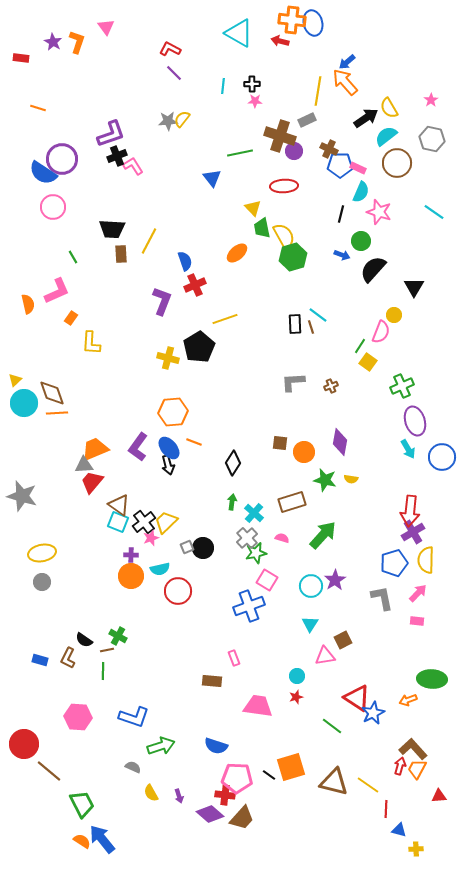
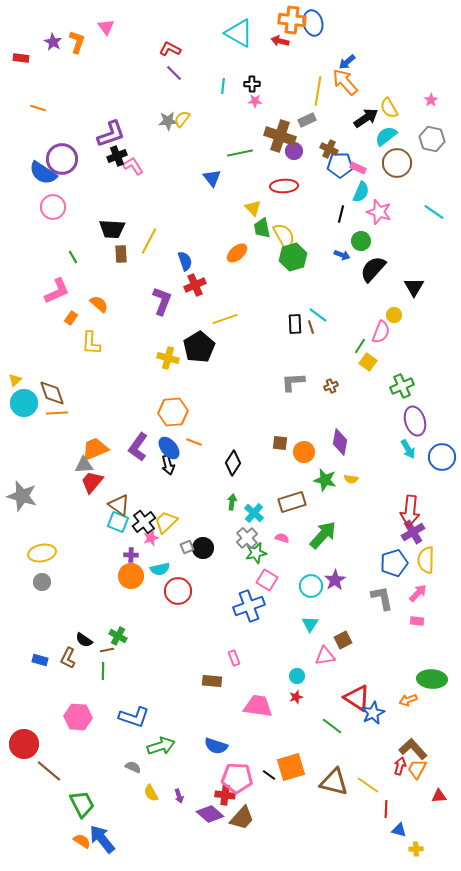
orange semicircle at (28, 304): moved 71 px right; rotated 36 degrees counterclockwise
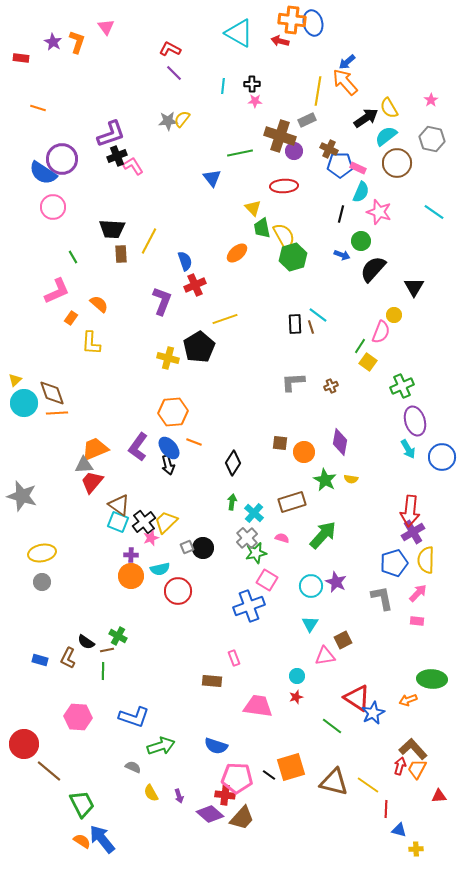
green star at (325, 480): rotated 15 degrees clockwise
purple star at (335, 580): moved 1 px right, 2 px down; rotated 15 degrees counterclockwise
black semicircle at (84, 640): moved 2 px right, 2 px down
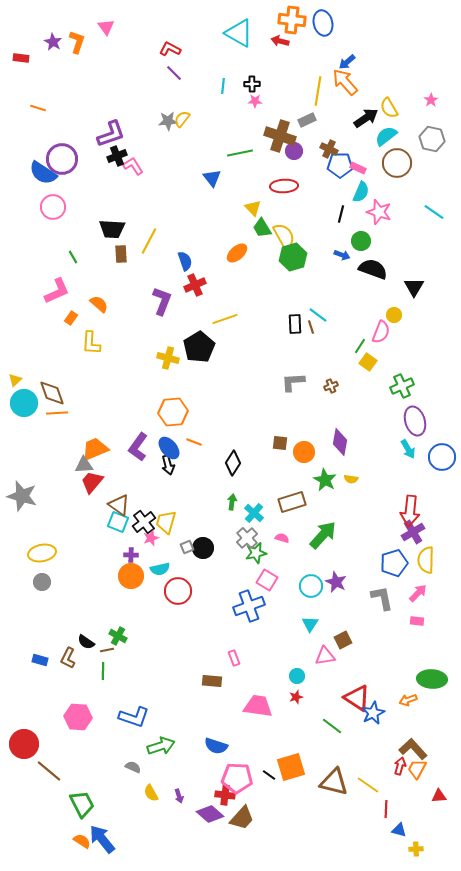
blue ellipse at (313, 23): moved 10 px right
green trapezoid at (262, 228): rotated 20 degrees counterclockwise
black semicircle at (373, 269): rotated 68 degrees clockwise
yellow trapezoid at (166, 522): rotated 30 degrees counterclockwise
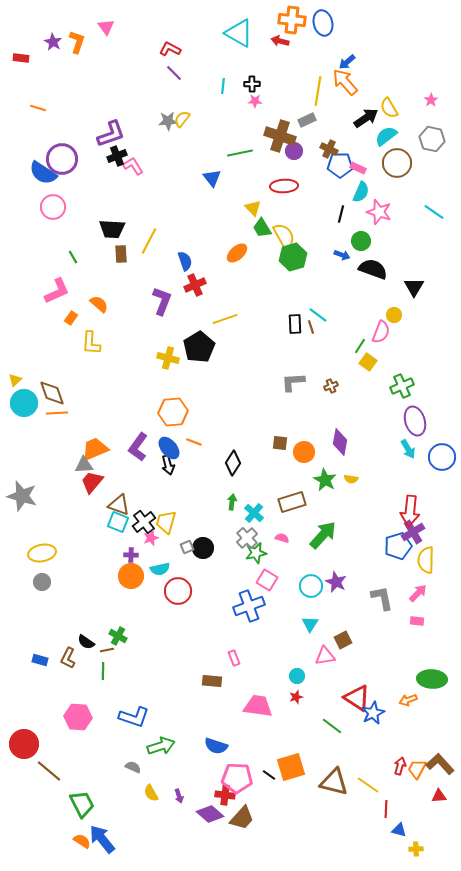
brown triangle at (119, 505): rotated 15 degrees counterclockwise
blue pentagon at (394, 563): moved 4 px right, 17 px up
brown L-shape at (413, 749): moved 27 px right, 15 px down
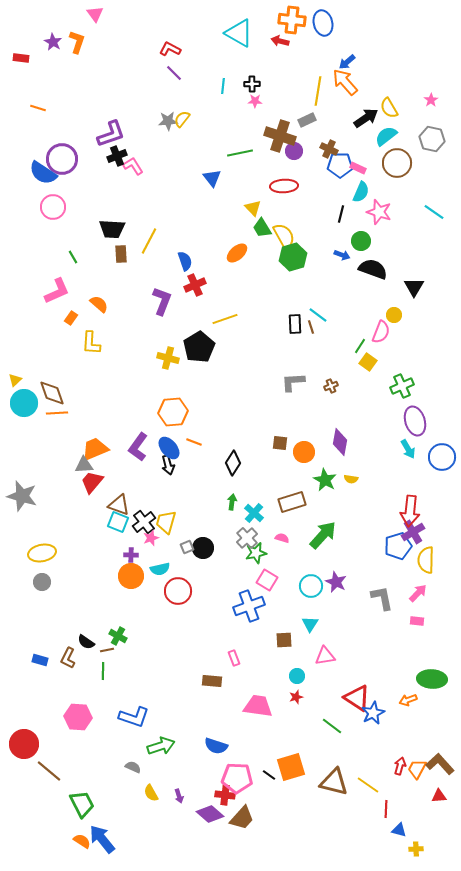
pink triangle at (106, 27): moved 11 px left, 13 px up
brown square at (343, 640): moved 59 px left; rotated 24 degrees clockwise
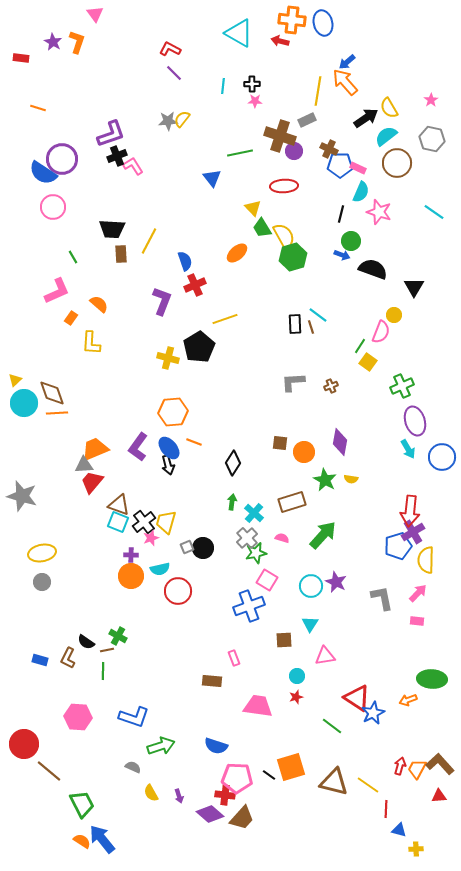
green circle at (361, 241): moved 10 px left
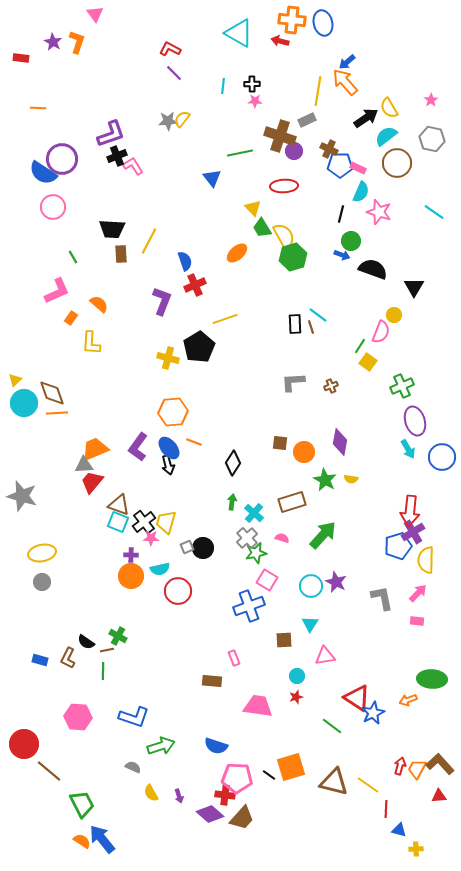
orange line at (38, 108): rotated 14 degrees counterclockwise
pink star at (151, 538): rotated 21 degrees clockwise
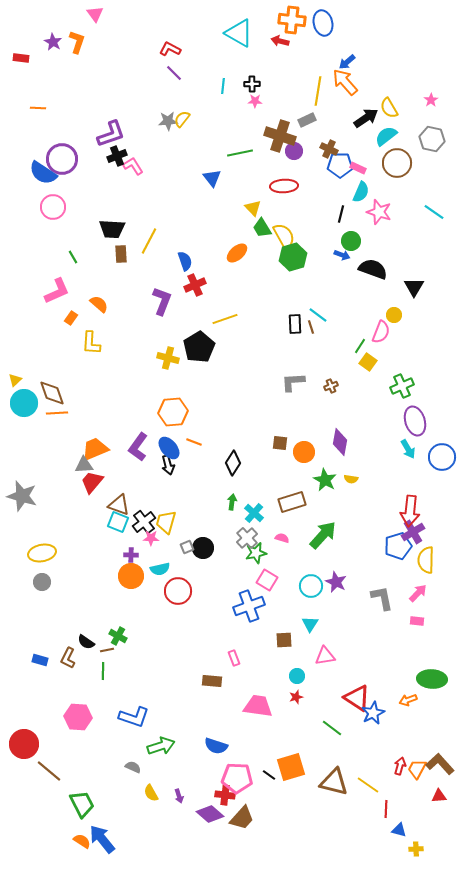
green line at (332, 726): moved 2 px down
